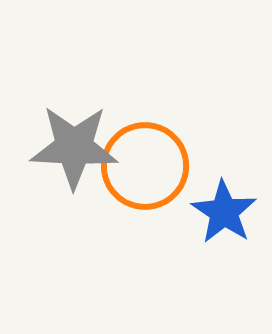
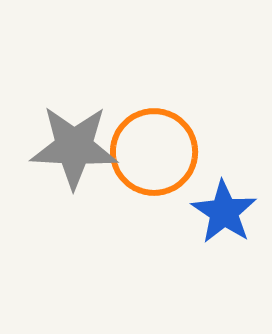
orange circle: moved 9 px right, 14 px up
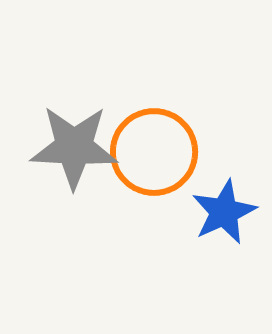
blue star: rotated 14 degrees clockwise
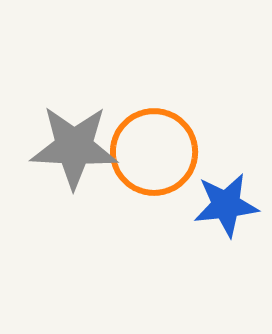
blue star: moved 2 px right, 7 px up; rotated 18 degrees clockwise
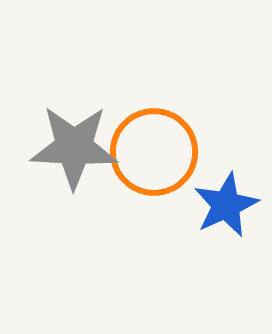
blue star: rotated 18 degrees counterclockwise
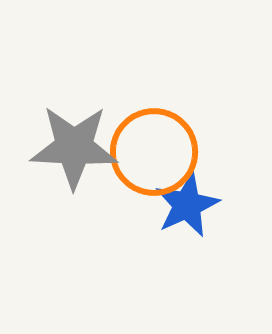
blue star: moved 39 px left
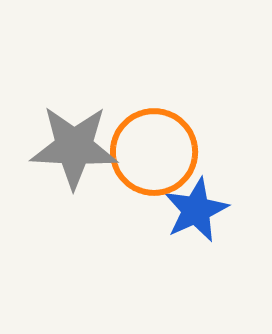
blue star: moved 9 px right, 5 px down
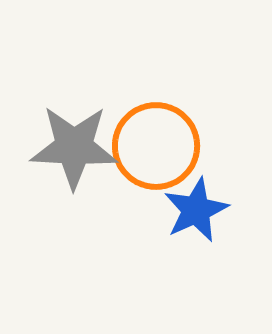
orange circle: moved 2 px right, 6 px up
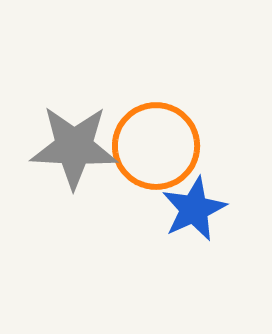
blue star: moved 2 px left, 1 px up
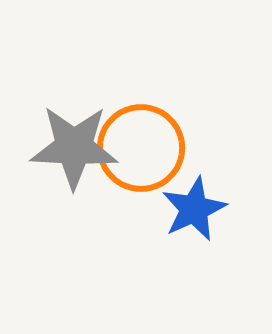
orange circle: moved 15 px left, 2 px down
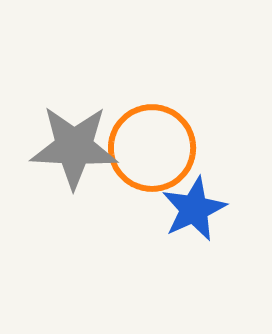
orange circle: moved 11 px right
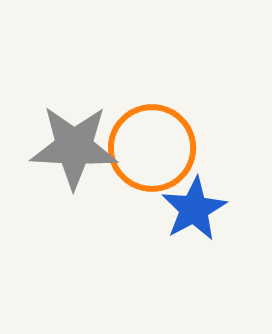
blue star: rotated 4 degrees counterclockwise
